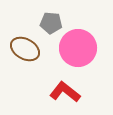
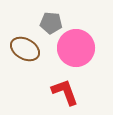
pink circle: moved 2 px left
red L-shape: rotated 32 degrees clockwise
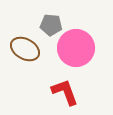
gray pentagon: moved 2 px down
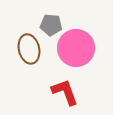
brown ellipse: moved 4 px right; rotated 48 degrees clockwise
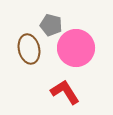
gray pentagon: rotated 10 degrees clockwise
red L-shape: rotated 12 degrees counterclockwise
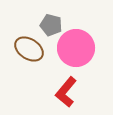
brown ellipse: rotated 44 degrees counterclockwise
red L-shape: moved 1 px right; rotated 108 degrees counterclockwise
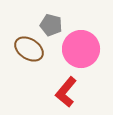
pink circle: moved 5 px right, 1 px down
